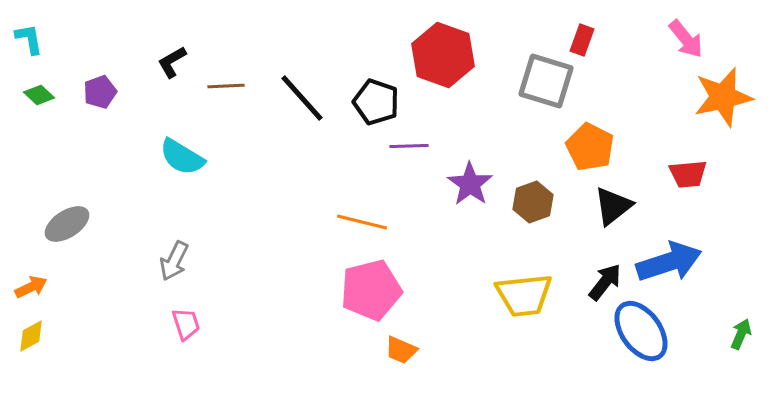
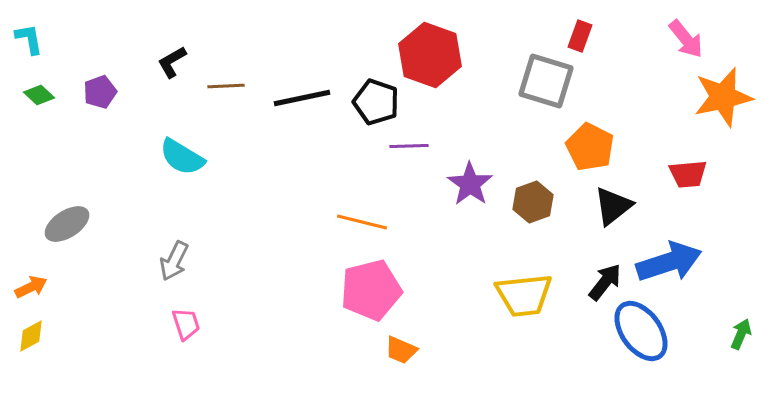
red rectangle: moved 2 px left, 4 px up
red hexagon: moved 13 px left
black line: rotated 60 degrees counterclockwise
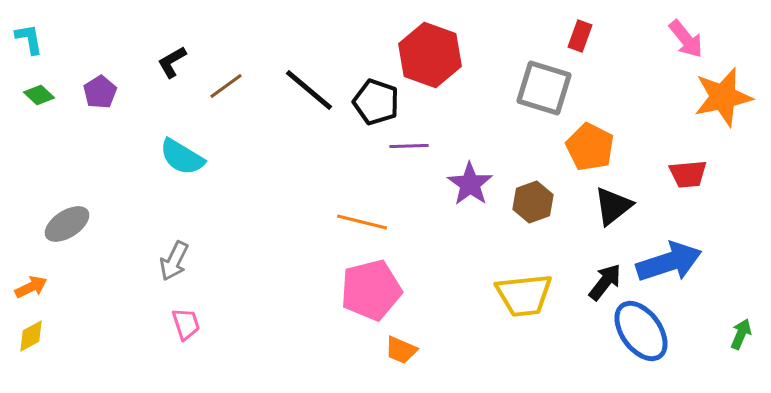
gray square: moved 2 px left, 7 px down
brown line: rotated 33 degrees counterclockwise
purple pentagon: rotated 12 degrees counterclockwise
black line: moved 7 px right, 8 px up; rotated 52 degrees clockwise
